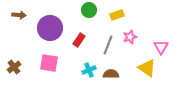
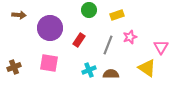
brown cross: rotated 16 degrees clockwise
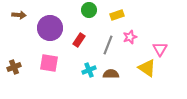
pink triangle: moved 1 px left, 2 px down
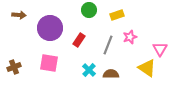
cyan cross: rotated 24 degrees counterclockwise
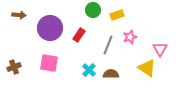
green circle: moved 4 px right
red rectangle: moved 5 px up
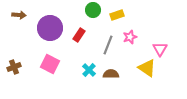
pink square: moved 1 px right, 1 px down; rotated 18 degrees clockwise
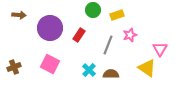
pink star: moved 2 px up
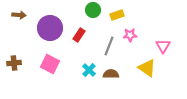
pink star: rotated 16 degrees clockwise
gray line: moved 1 px right, 1 px down
pink triangle: moved 3 px right, 3 px up
brown cross: moved 4 px up; rotated 16 degrees clockwise
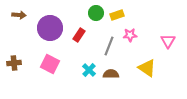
green circle: moved 3 px right, 3 px down
pink triangle: moved 5 px right, 5 px up
